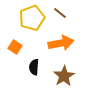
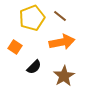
brown line: moved 3 px down
orange arrow: moved 1 px right, 1 px up
black semicircle: rotated 140 degrees counterclockwise
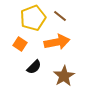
yellow pentagon: moved 1 px right
orange arrow: moved 5 px left
orange square: moved 5 px right, 3 px up
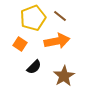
orange arrow: moved 1 px up
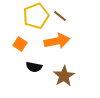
yellow pentagon: moved 3 px right, 2 px up
black semicircle: rotated 56 degrees clockwise
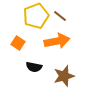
orange square: moved 2 px left, 1 px up
brown star: rotated 15 degrees clockwise
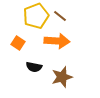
orange arrow: rotated 15 degrees clockwise
brown star: moved 2 px left, 1 px down
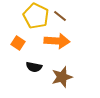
yellow pentagon: rotated 25 degrees counterclockwise
